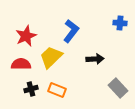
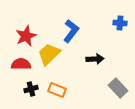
yellow trapezoid: moved 2 px left, 3 px up
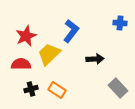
orange rectangle: rotated 12 degrees clockwise
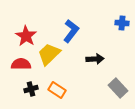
blue cross: moved 2 px right
red star: rotated 15 degrees counterclockwise
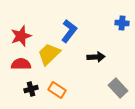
blue L-shape: moved 2 px left
red star: moved 5 px left; rotated 20 degrees clockwise
black arrow: moved 1 px right, 2 px up
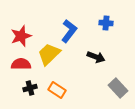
blue cross: moved 16 px left
black arrow: rotated 24 degrees clockwise
black cross: moved 1 px left, 1 px up
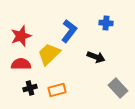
orange rectangle: rotated 48 degrees counterclockwise
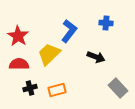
red star: moved 3 px left; rotated 20 degrees counterclockwise
red semicircle: moved 2 px left
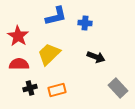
blue cross: moved 21 px left
blue L-shape: moved 13 px left, 15 px up; rotated 40 degrees clockwise
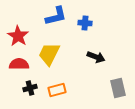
yellow trapezoid: rotated 20 degrees counterclockwise
gray rectangle: rotated 30 degrees clockwise
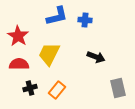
blue L-shape: moved 1 px right
blue cross: moved 3 px up
orange rectangle: rotated 36 degrees counterclockwise
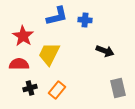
red star: moved 5 px right
black arrow: moved 9 px right, 6 px up
